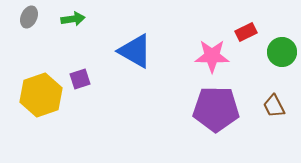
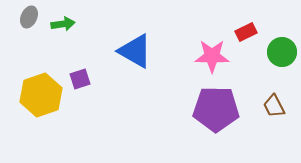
green arrow: moved 10 px left, 5 px down
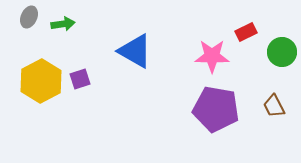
yellow hexagon: moved 14 px up; rotated 9 degrees counterclockwise
purple pentagon: rotated 9 degrees clockwise
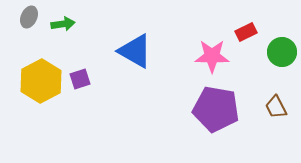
brown trapezoid: moved 2 px right, 1 px down
